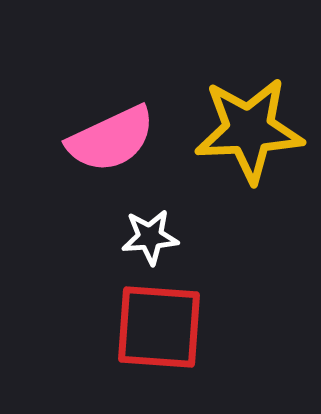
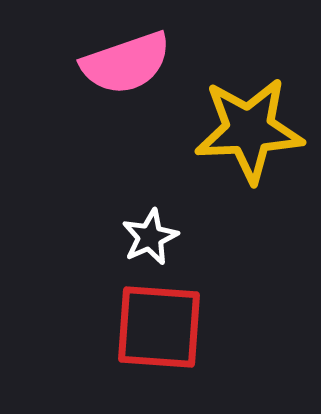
pink semicircle: moved 15 px right, 76 px up; rotated 6 degrees clockwise
white star: rotated 20 degrees counterclockwise
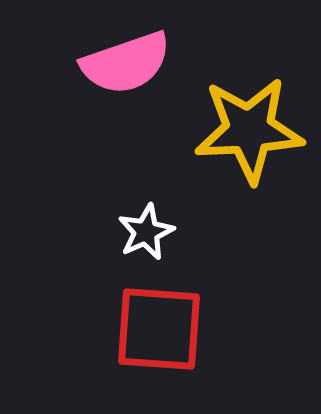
white star: moved 4 px left, 5 px up
red square: moved 2 px down
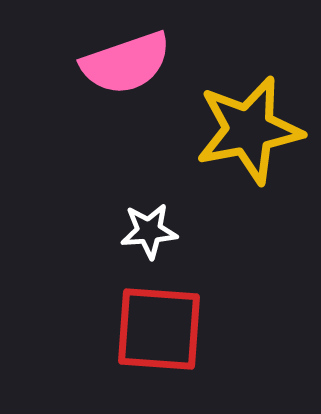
yellow star: rotated 8 degrees counterclockwise
white star: moved 3 px right, 1 px up; rotated 20 degrees clockwise
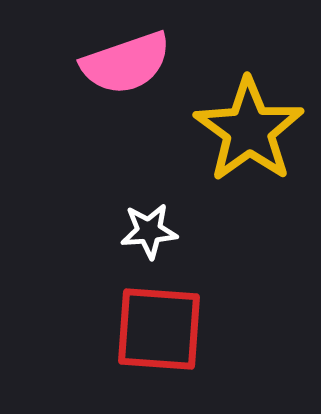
yellow star: rotated 25 degrees counterclockwise
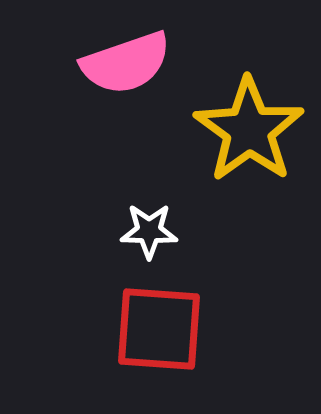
white star: rotated 6 degrees clockwise
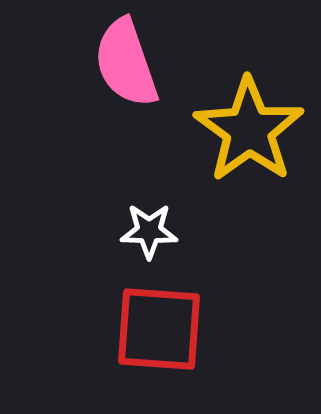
pink semicircle: rotated 90 degrees clockwise
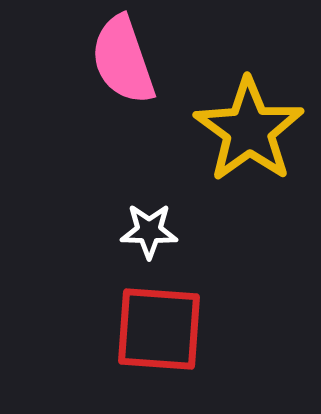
pink semicircle: moved 3 px left, 3 px up
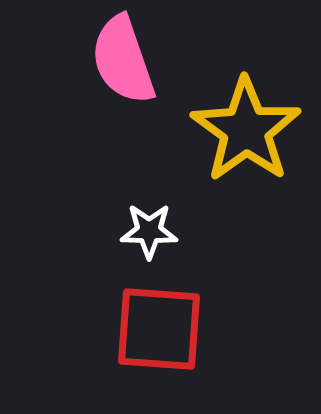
yellow star: moved 3 px left
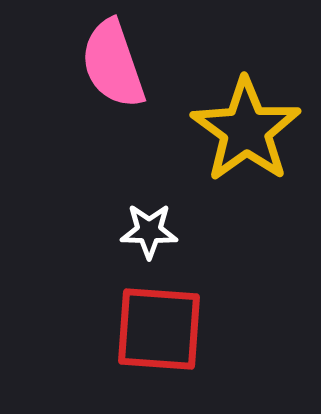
pink semicircle: moved 10 px left, 4 px down
